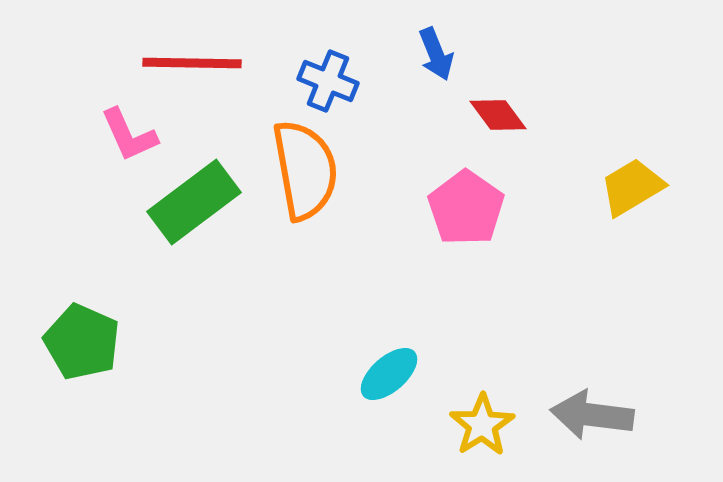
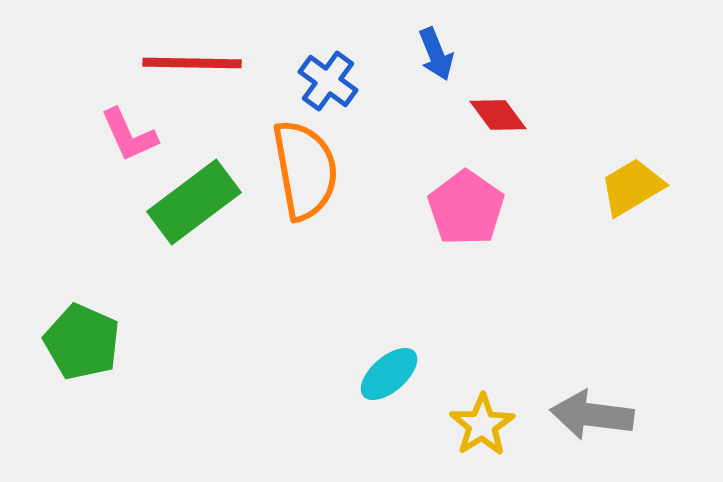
blue cross: rotated 14 degrees clockwise
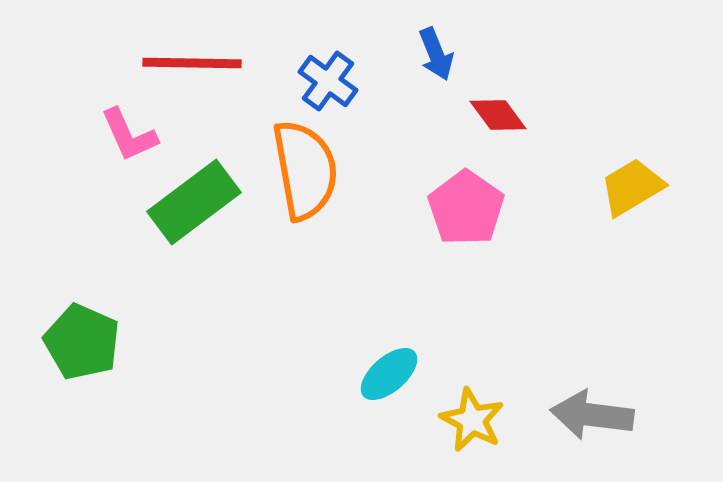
yellow star: moved 10 px left, 5 px up; rotated 12 degrees counterclockwise
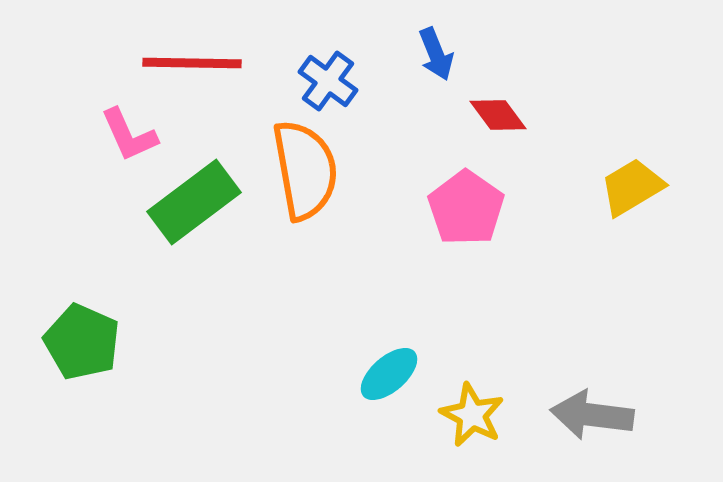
yellow star: moved 5 px up
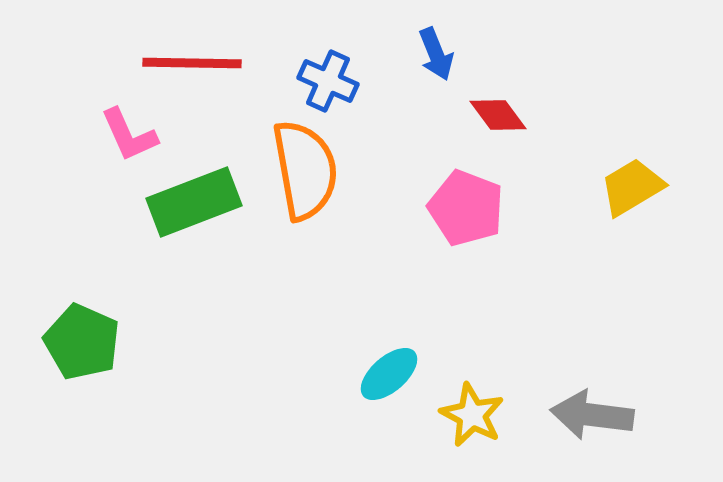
blue cross: rotated 12 degrees counterclockwise
green rectangle: rotated 16 degrees clockwise
pink pentagon: rotated 14 degrees counterclockwise
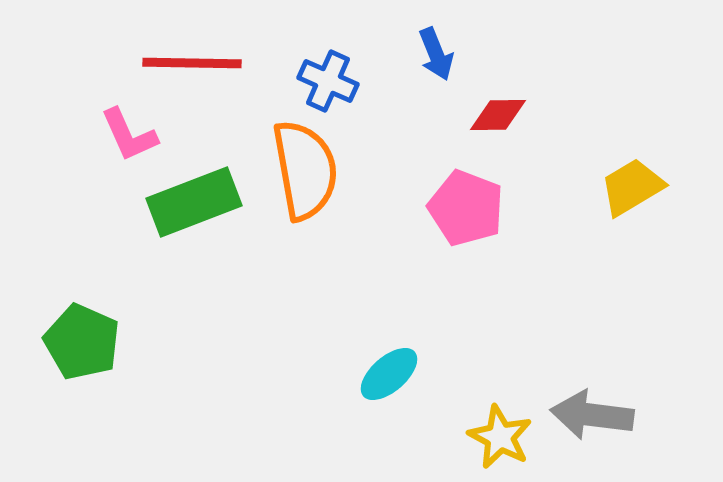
red diamond: rotated 54 degrees counterclockwise
yellow star: moved 28 px right, 22 px down
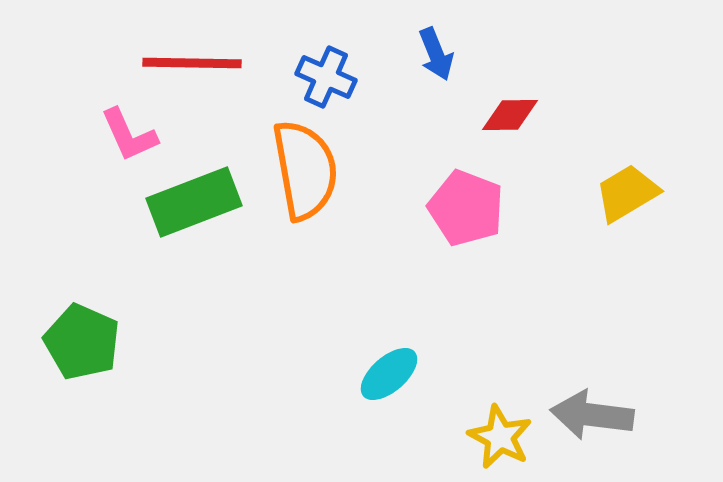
blue cross: moved 2 px left, 4 px up
red diamond: moved 12 px right
yellow trapezoid: moved 5 px left, 6 px down
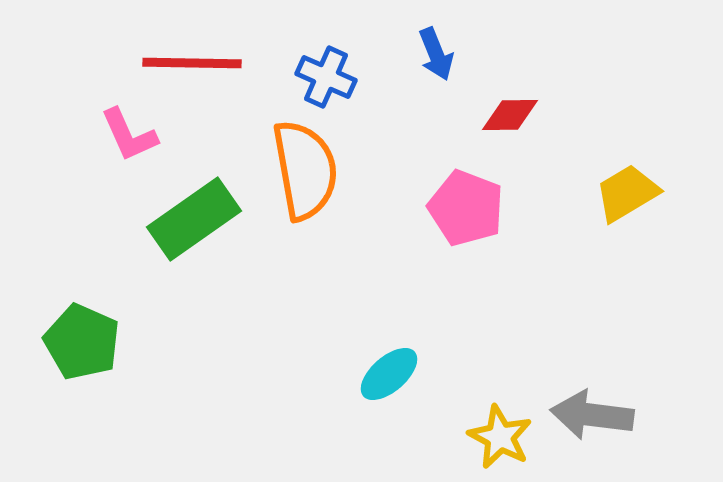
green rectangle: moved 17 px down; rotated 14 degrees counterclockwise
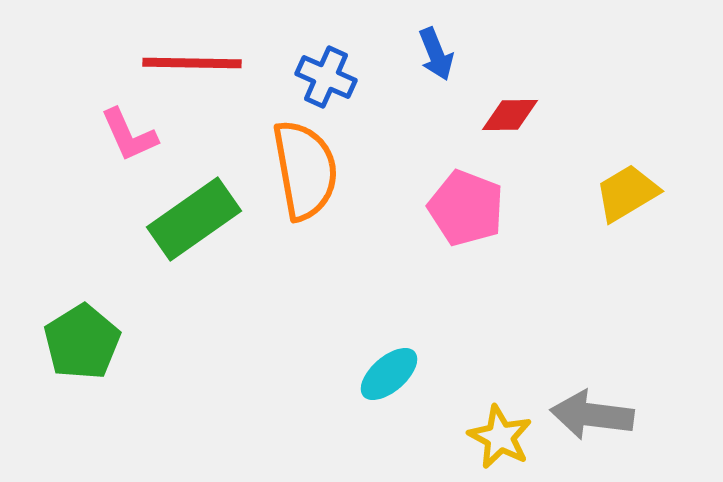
green pentagon: rotated 16 degrees clockwise
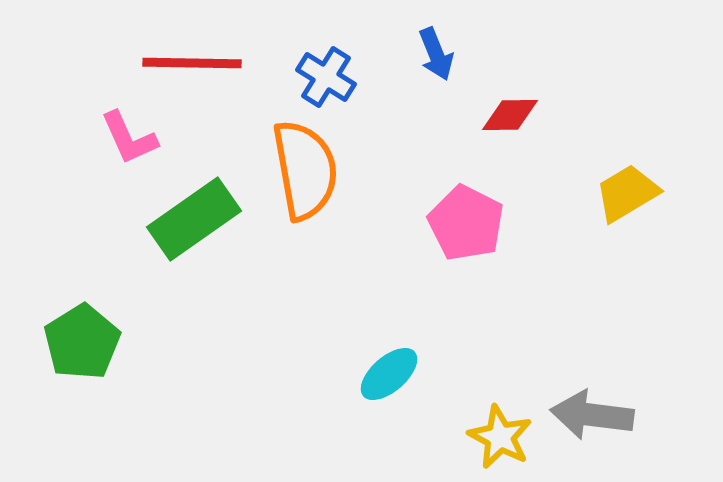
blue cross: rotated 8 degrees clockwise
pink L-shape: moved 3 px down
pink pentagon: moved 15 px down; rotated 6 degrees clockwise
